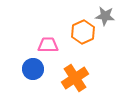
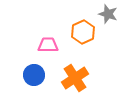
gray star: moved 3 px right, 2 px up; rotated 12 degrees clockwise
blue circle: moved 1 px right, 6 px down
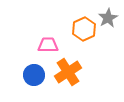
gray star: moved 4 px down; rotated 24 degrees clockwise
orange hexagon: moved 1 px right, 3 px up
orange cross: moved 7 px left, 6 px up
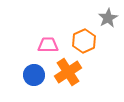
orange hexagon: moved 12 px down
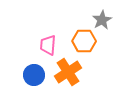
gray star: moved 6 px left, 2 px down
orange hexagon: rotated 25 degrees clockwise
pink trapezoid: rotated 85 degrees counterclockwise
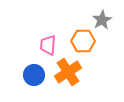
orange hexagon: moved 1 px left
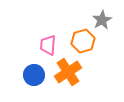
orange hexagon: rotated 15 degrees counterclockwise
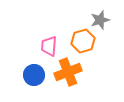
gray star: moved 2 px left; rotated 12 degrees clockwise
pink trapezoid: moved 1 px right, 1 px down
orange cross: rotated 12 degrees clockwise
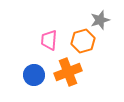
pink trapezoid: moved 6 px up
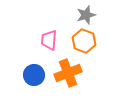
gray star: moved 14 px left, 5 px up
orange hexagon: moved 1 px right; rotated 25 degrees counterclockwise
orange cross: moved 1 px down
